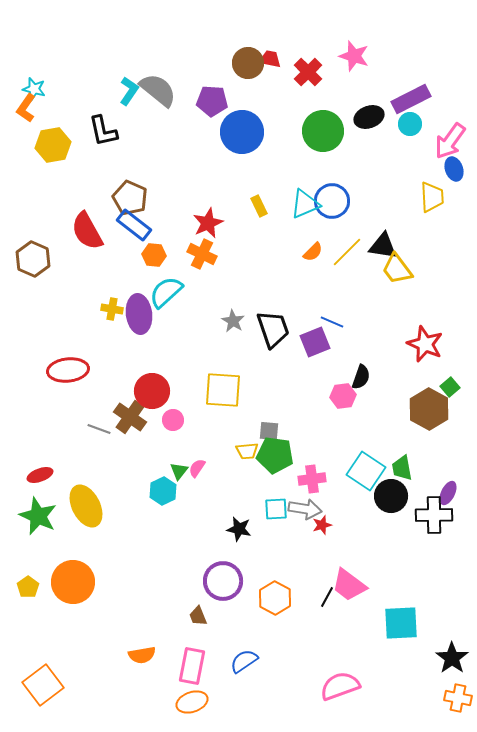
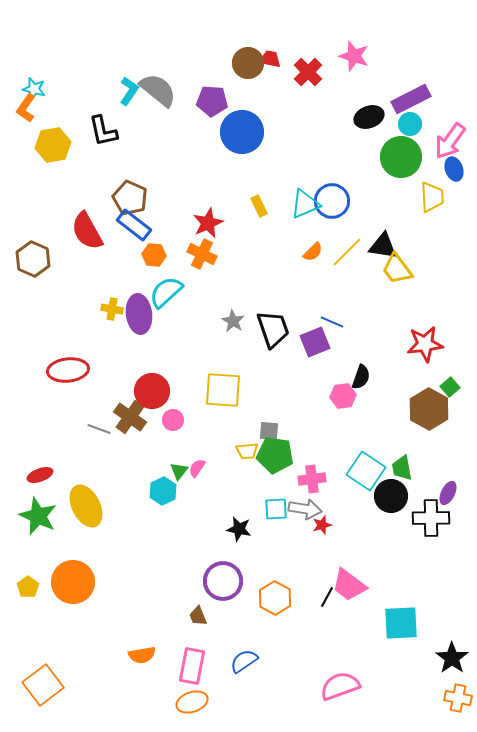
green circle at (323, 131): moved 78 px right, 26 px down
red star at (425, 344): rotated 30 degrees counterclockwise
black cross at (434, 515): moved 3 px left, 3 px down
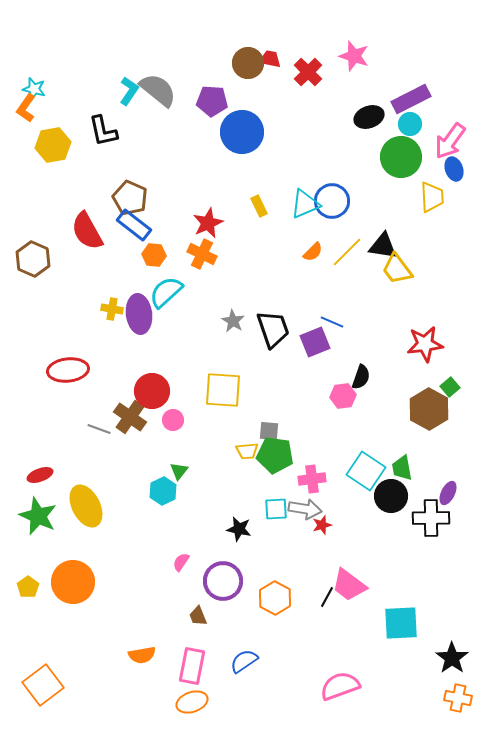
pink semicircle at (197, 468): moved 16 px left, 94 px down
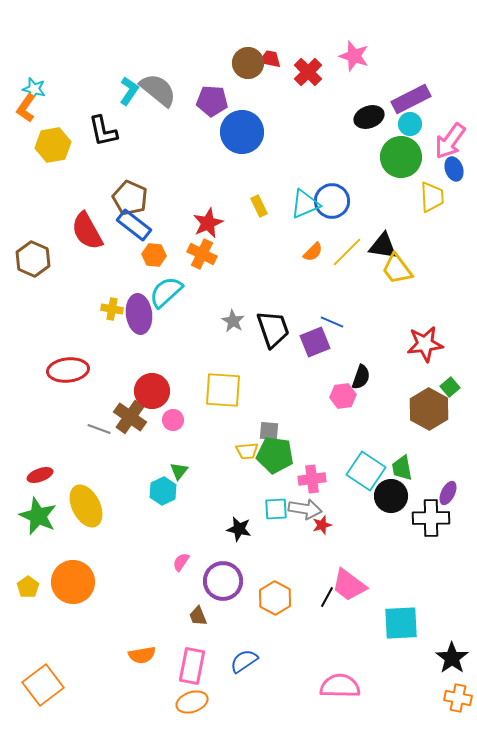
pink semicircle at (340, 686): rotated 21 degrees clockwise
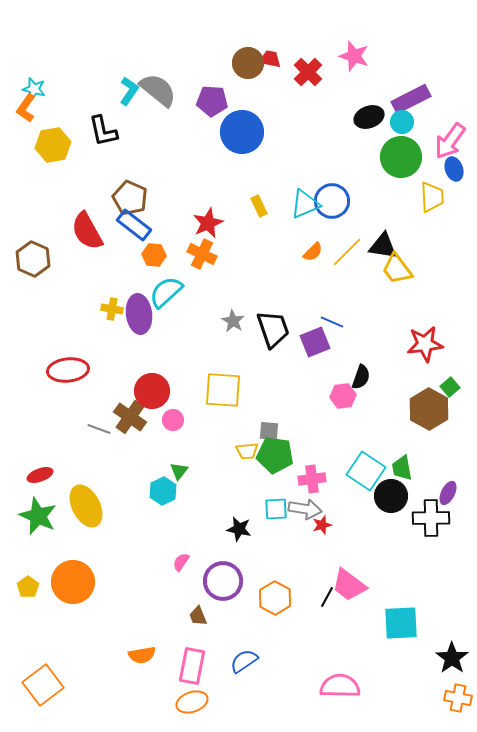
cyan circle at (410, 124): moved 8 px left, 2 px up
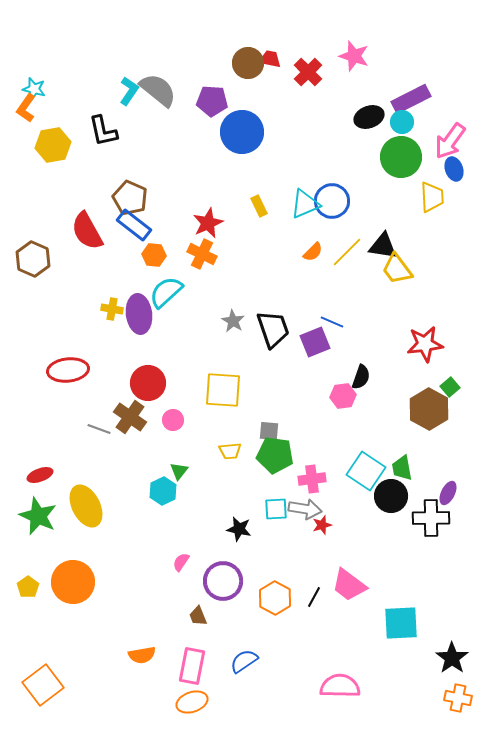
red circle at (152, 391): moved 4 px left, 8 px up
yellow trapezoid at (247, 451): moved 17 px left
black line at (327, 597): moved 13 px left
